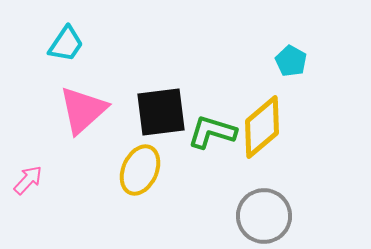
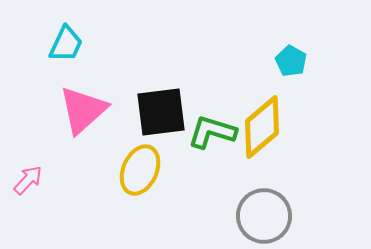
cyan trapezoid: rotated 9 degrees counterclockwise
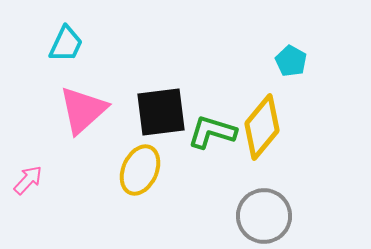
yellow diamond: rotated 10 degrees counterclockwise
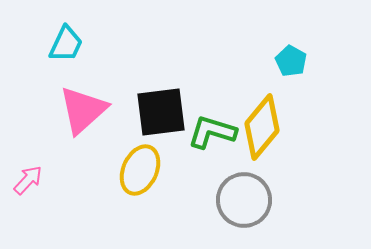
gray circle: moved 20 px left, 16 px up
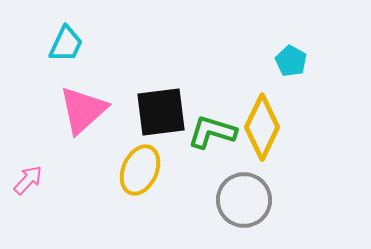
yellow diamond: rotated 14 degrees counterclockwise
